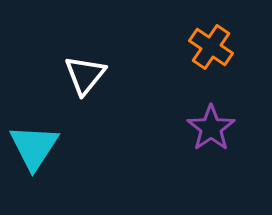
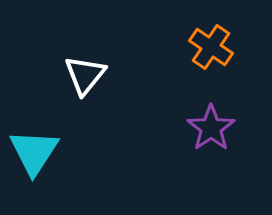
cyan triangle: moved 5 px down
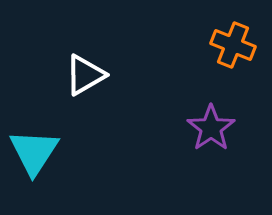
orange cross: moved 22 px right, 2 px up; rotated 12 degrees counterclockwise
white triangle: rotated 21 degrees clockwise
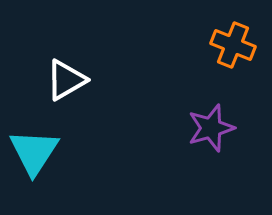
white triangle: moved 19 px left, 5 px down
purple star: rotated 18 degrees clockwise
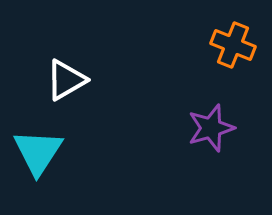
cyan triangle: moved 4 px right
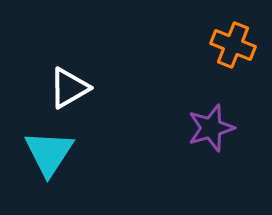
white triangle: moved 3 px right, 8 px down
cyan triangle: moved 11 px right, 1 px down
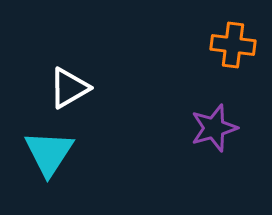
orange cross: rotated 15 degrees counterclockwise
purple star: moved 3 px right
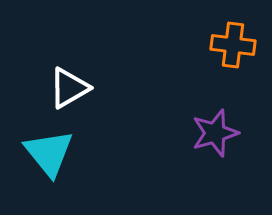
purple star: moved 1 px right, 5 px down
cyan triangle: rotated 12 degrees counterclockwise
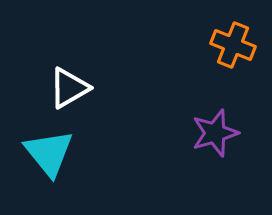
orange cross: rotated 15 degrees clockwise
